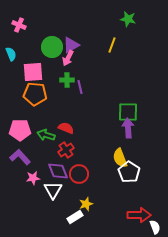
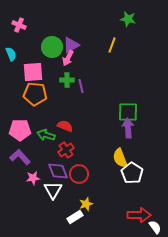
purple line: moved 1 px right, 1 px up
red semicircle: moved 1 px left, 2 px up
white pentagon: moved 3 px right, 1 px down
white semicircle: rotated 16 degrees counterclockwise
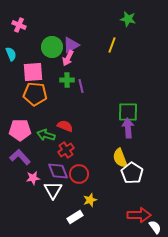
yellow star: moved 4 px right, 4 px up
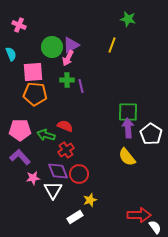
yellow semicircle: moved 7 px right, 1 px up; rotated 18 degrees counterclockwise
white pentagon: moved 19 px right, 39 px up
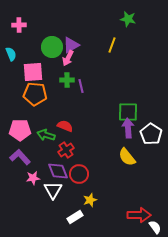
pink cross: rotated 24 degrees counterclockwise
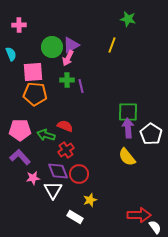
white rectangle: rotated 63 degrees clockwise
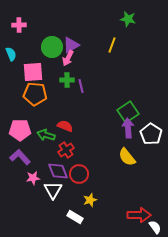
green square: rotated 35 degrees counterclockwise
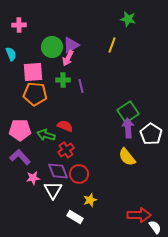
green cross: moved 4 px left
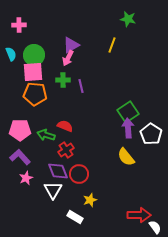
green circle: moved 18 px left, 8 px down
yellow semicircle: moved 1 px left
pink star: moved 7 px left; rotated 16 degrees counterclockwise
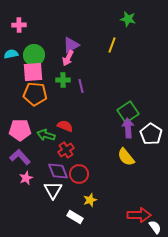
cyan semicircle: rotated 80 degrees counterclockwise
